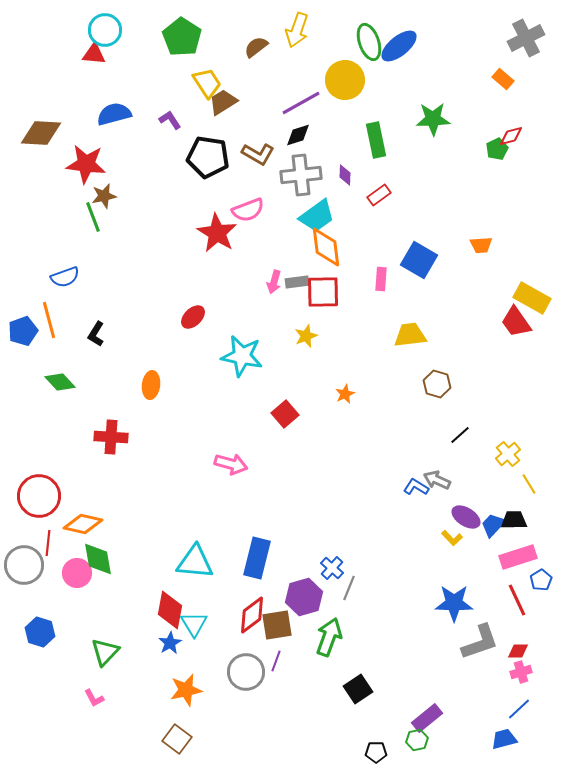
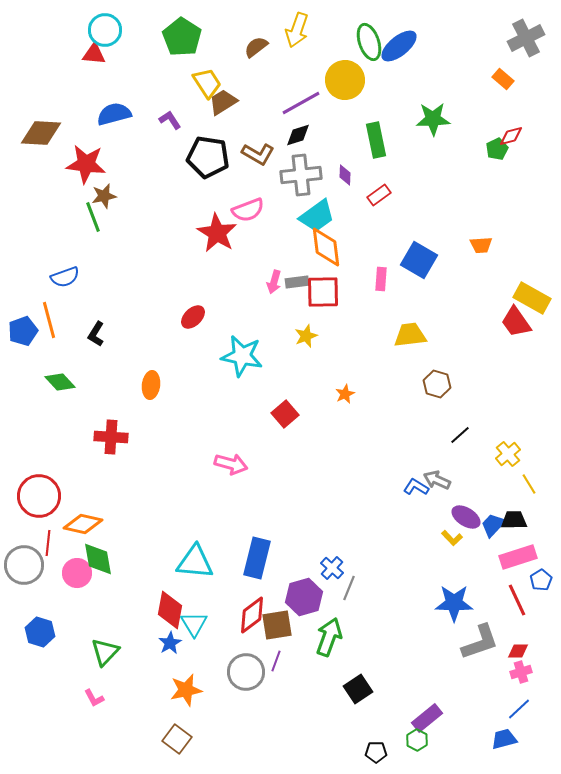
green hexagon at (417, 740): rotated 20 degrees counterclockwise
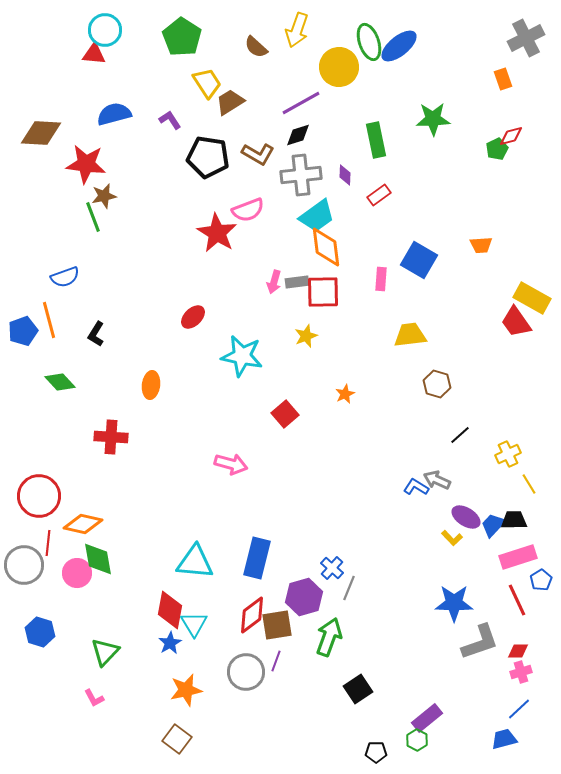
brown semicircle at (256, 47): rotated 100 degrees counterclockwise
orange rectangle at (503, 79): rotated 30 degrees clockwise
yellow circle at (345, 80): moved 6 px left, 13 px up
brown trapezoid at (223, 102): moved 7 px right
yellow cross at (508, 454): rotated 15 degrees clockwise
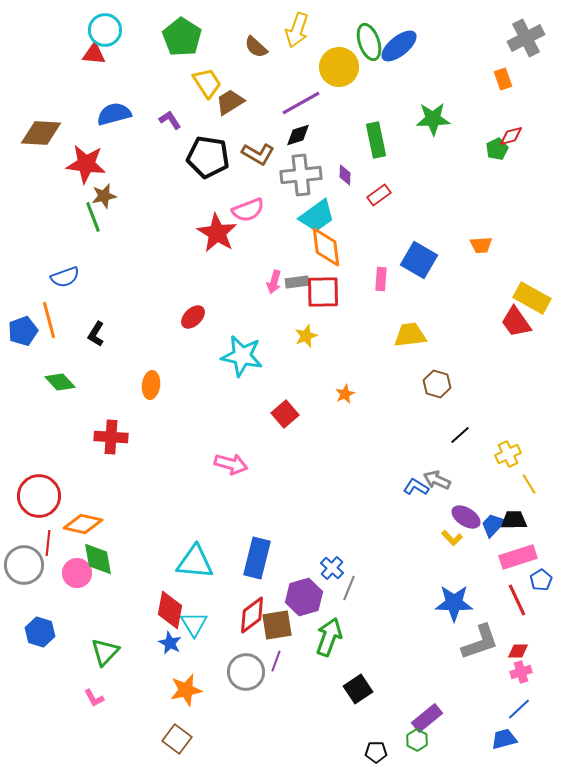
blue star at (170, 643): rotated 15 degrees counterclockwise
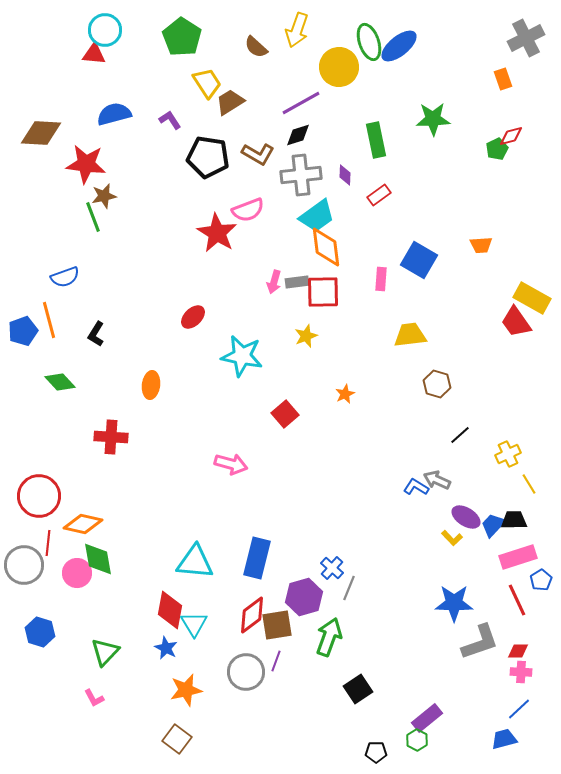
blue star at (170, 643): moved 4 px left, 5 px down
pink cross at (521, 672): rotated 20 degrees clockwise
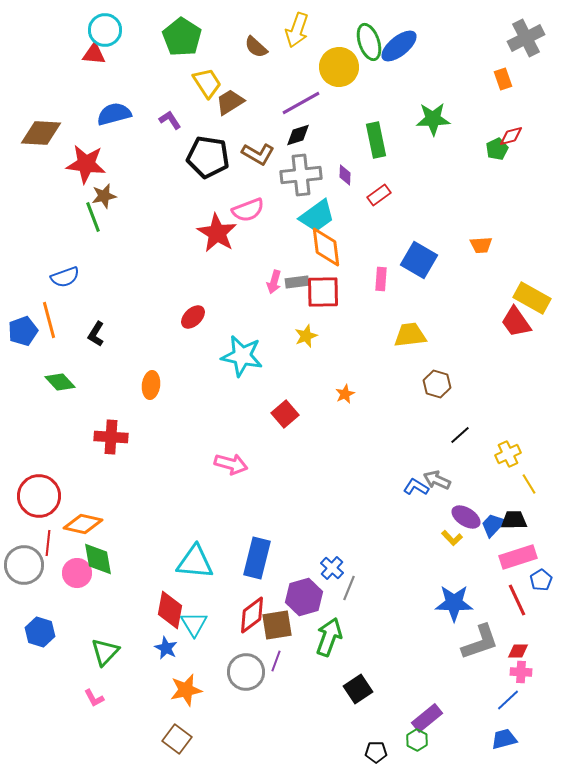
blue line at (519, 709): moved 11 px left, 9 px up
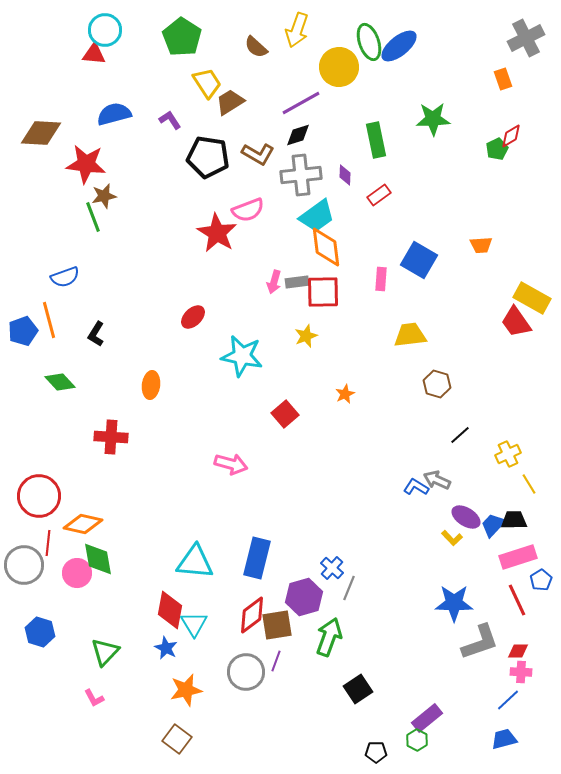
red diamond at (511, 136): rotated 15 degrees counterclockwise
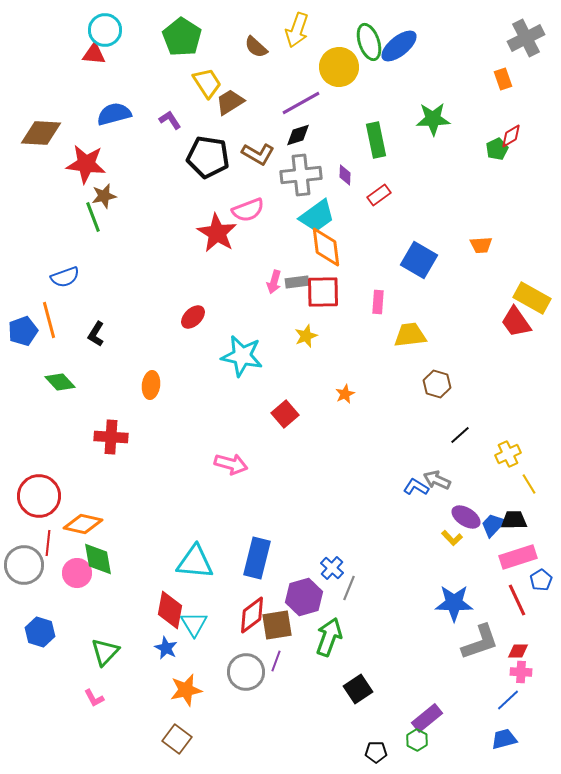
pink rectangle at (381, 279): moved 3 px left, 23 px down
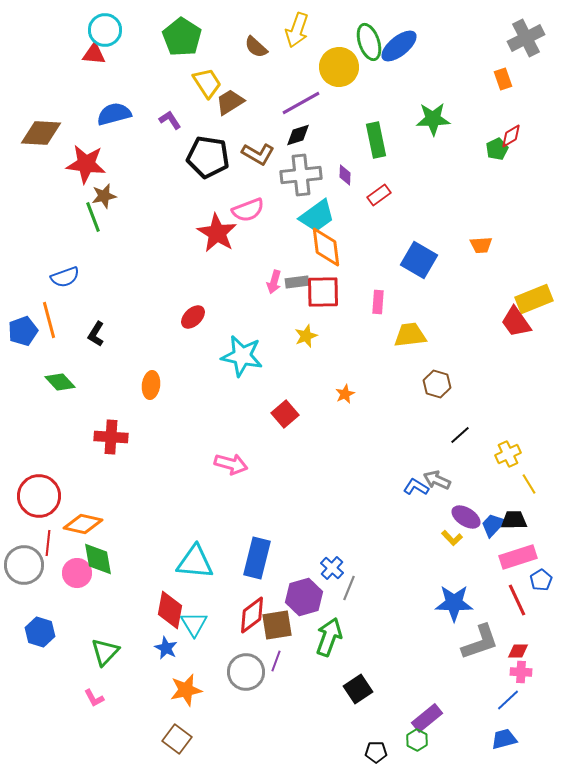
yellow rectangle at (532, 298): moved 2 px right, 1 px down; rotated 51 degrees counterclockwise
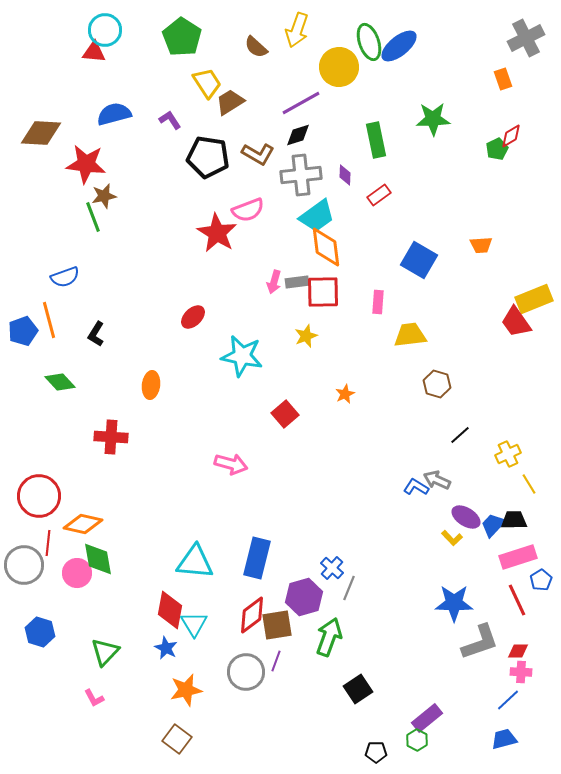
red triangle at (94, 54): moved 2 px up
